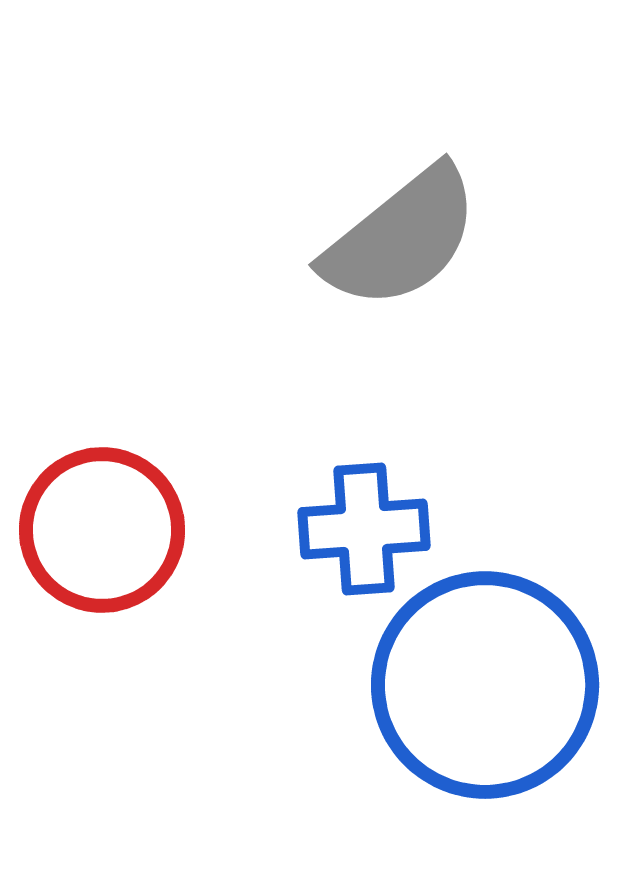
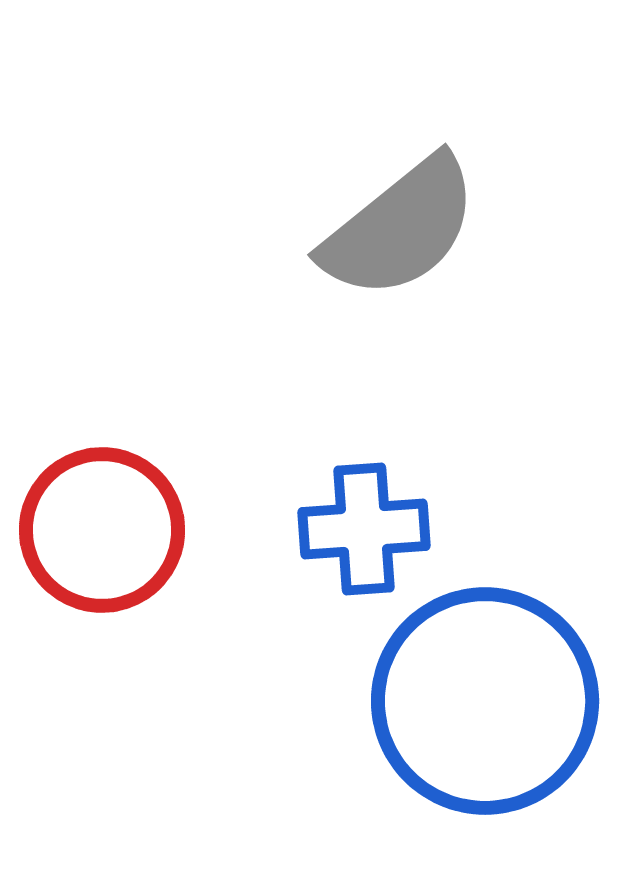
gray semicircle: moved 1 px left, 10 px up
blue circle: moved 16 px down
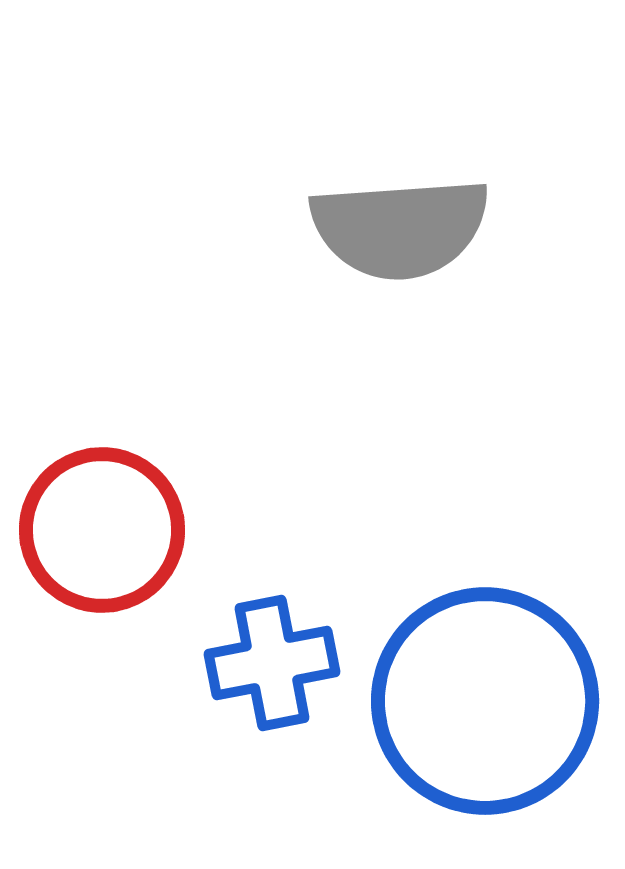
gray semicircle: rotated 35 degrees clockwise
blue cross: moved 92 px left, 134 px down; rotated 7 degrees counterclockwise
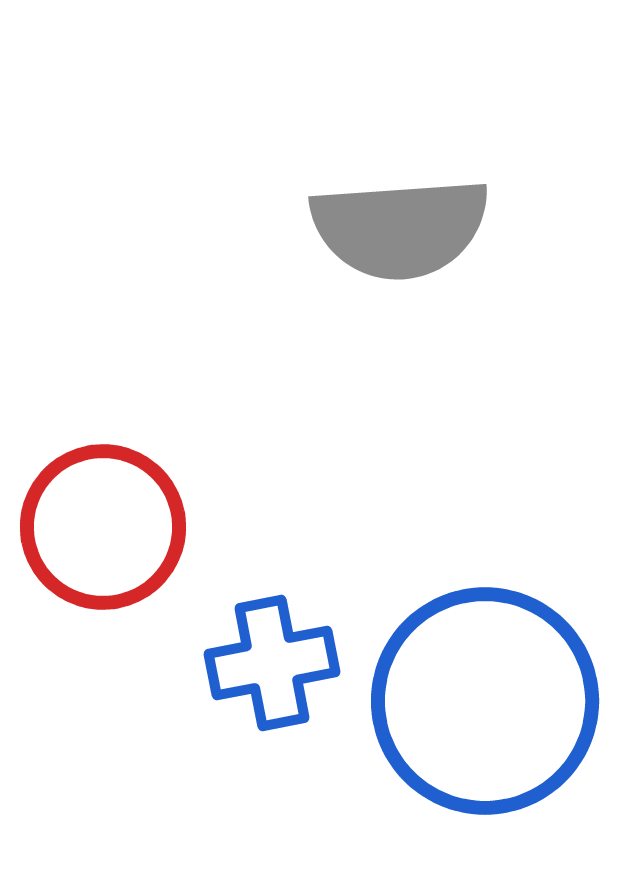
red circle: moved 1 px right, 3 px up
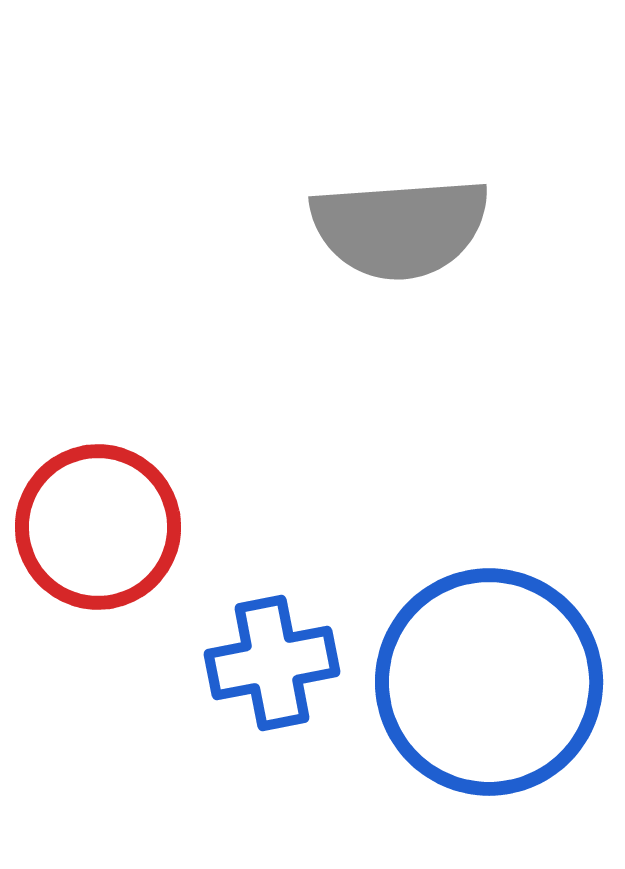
red circle: moved 5 px left
blue circle: moved 4 px right, 19 px up
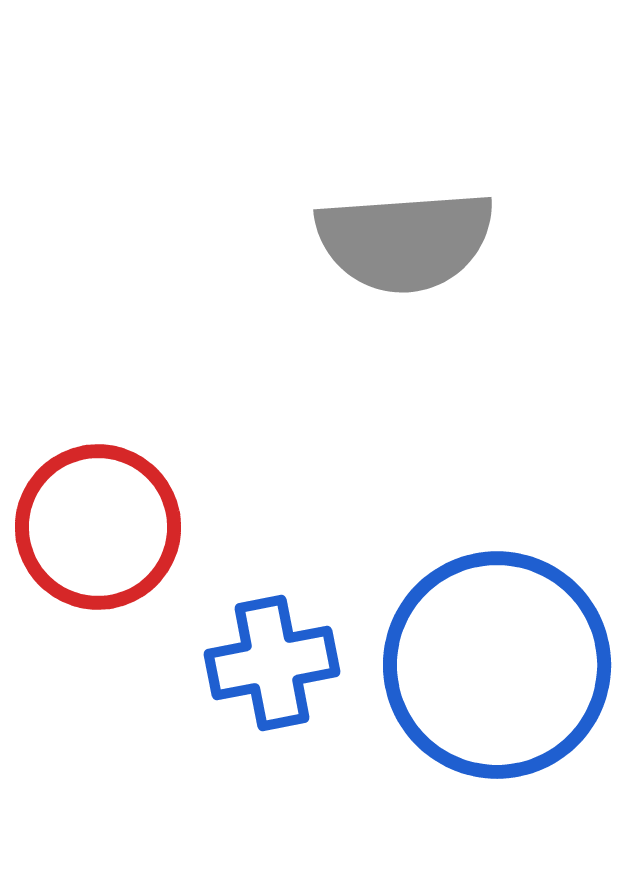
gray semicircle: moved 5 px right, 13 px down
blue circle: moved 8 px right, 17 px up
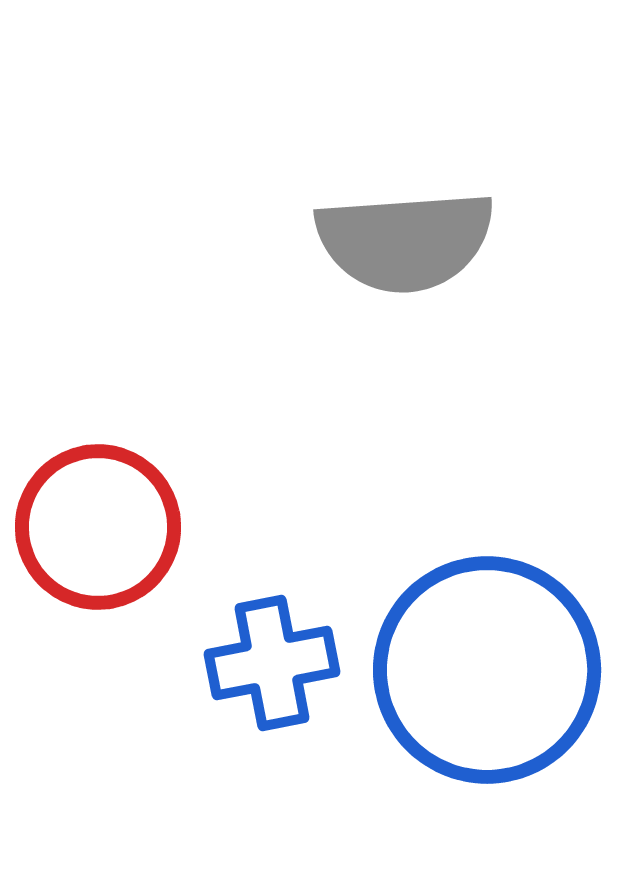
blue circle: moved 10 px left, 5 px down
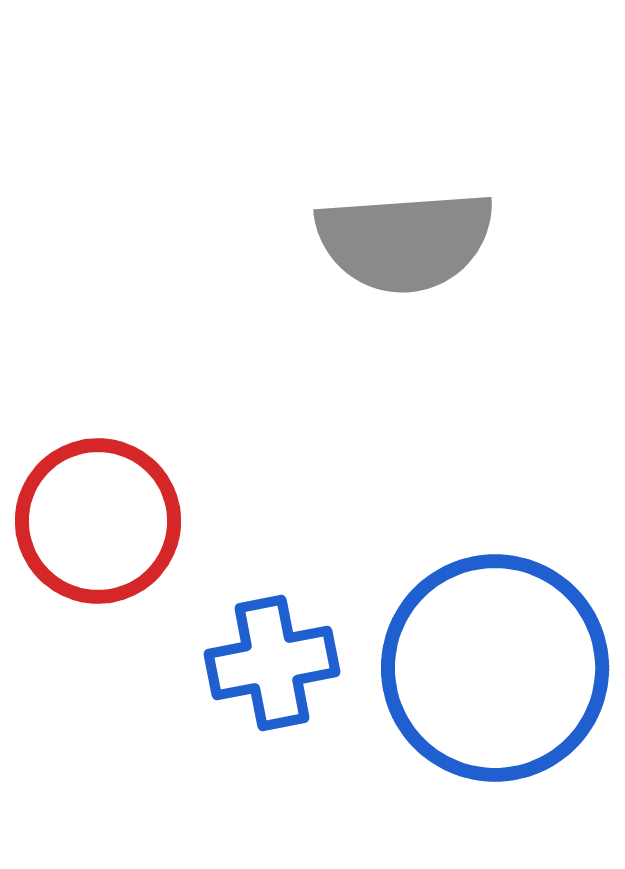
red circle: moved 6 px up
blue circle: moved 8 px right, 2 px up
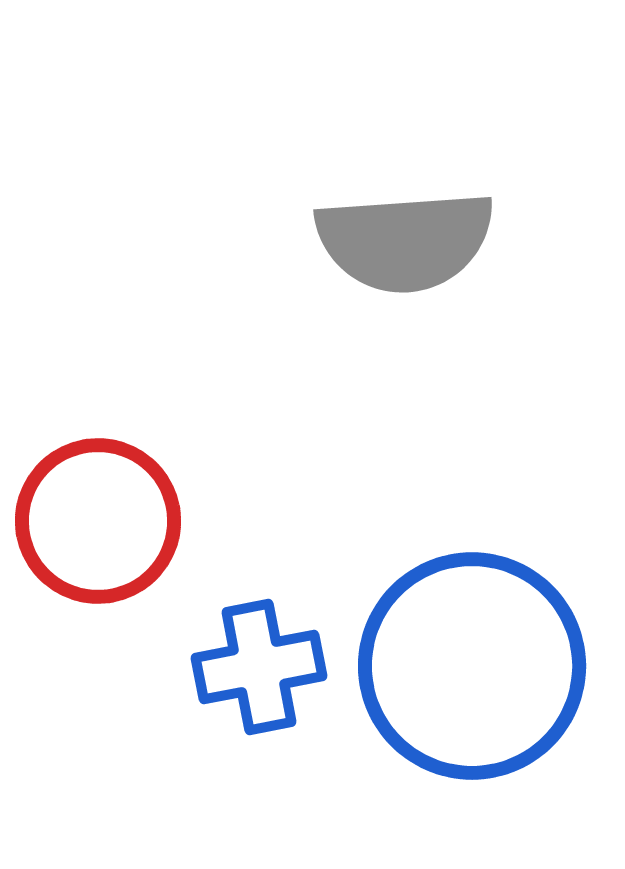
blue cross: moved 13 px left, 4 px down
blue circle: moved 23 px left, 2 px up
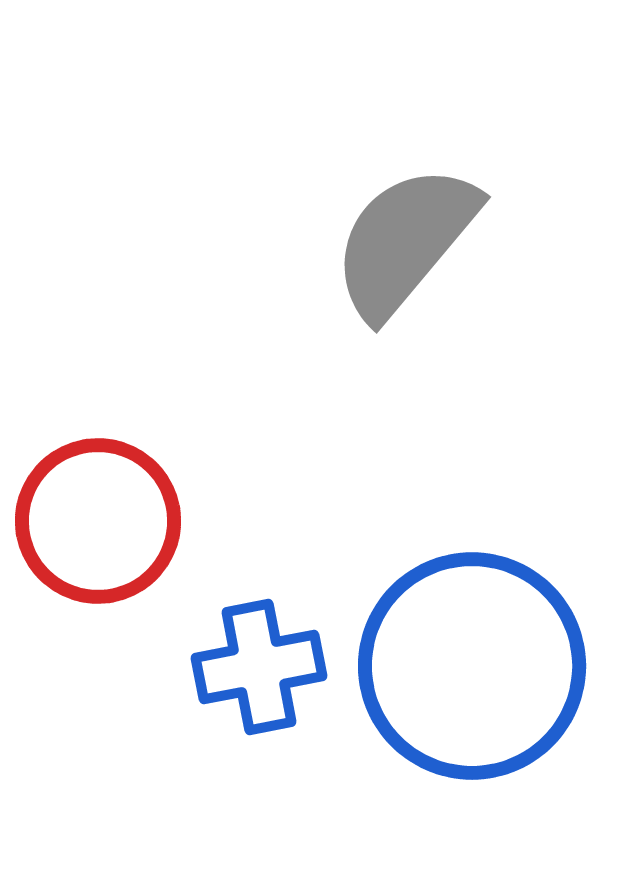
gray semicircle: rotated 134 degrees clockwise
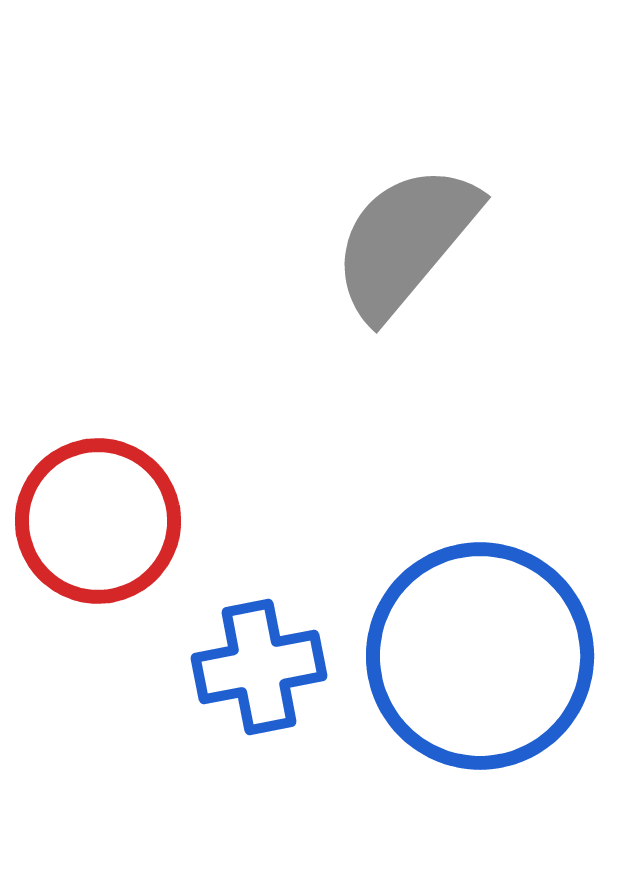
blue circle: moved 8 px right, 10 px up
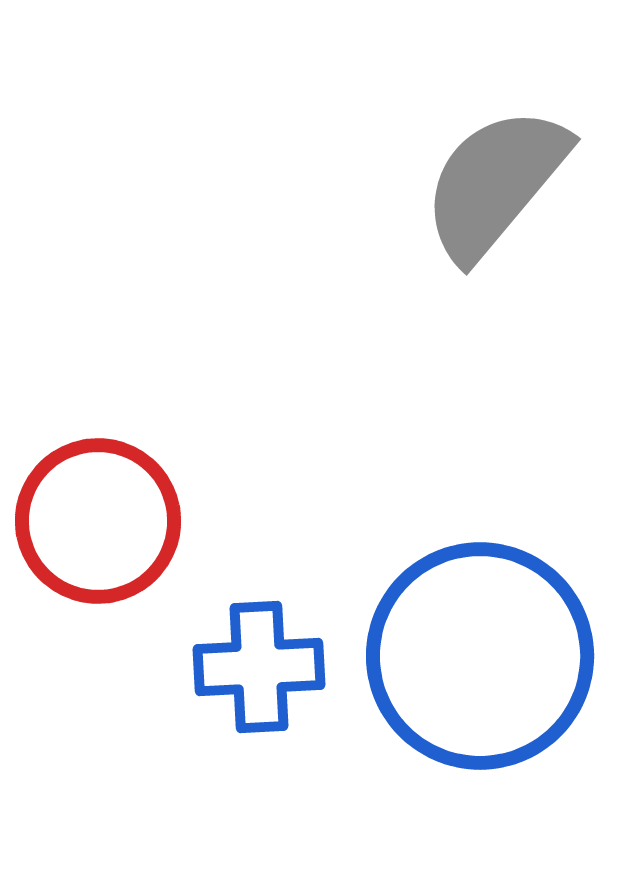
gray semicircle: moved 90 px right, 58 px up
blue cross: rotated 8 degrees clockwise
